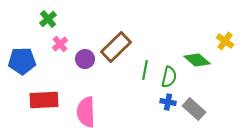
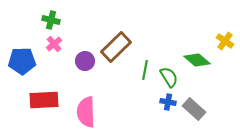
green cross: moved 3 px right, 1 px down; rotated 36 degrees counterclockwise
pink cross: moved 6 px left
purple circle: moved 2 px down
green semicircle: rotated 45 degrees counterclockwise
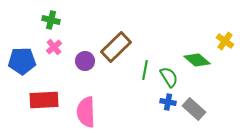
pink cross: moved 3 px down
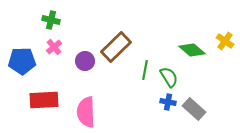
green diamond: moved 5 px left, 10 px up
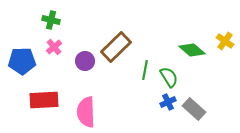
blue cross: rotated 35 degrees counterclockwise
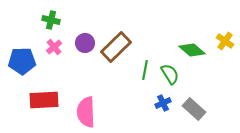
purple circle: moved 18 px up
green semicircle: moved 1 px right, 3 px up
blue cross: moved 5 px left, 1 px down
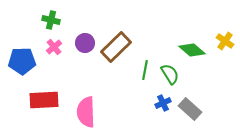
gray rectangle: moved 4 px left
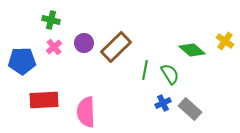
purple circle: moved 1 px left
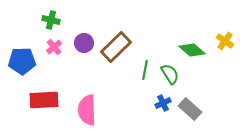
pink semicircle: moved 1 px right, 2 px up
